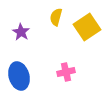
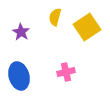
yellow semicircle: moved 1 px left
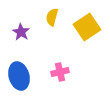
yellow semicircle: moved 3 px left
pink cross: moved 6 px left
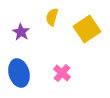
yellow square: moved 2 px down
pink cross: moved 2 px right, 1 px down; rotated 36 degrees counterclockwise
blue ellipse: moved 3 px up
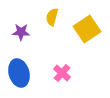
purple star: rotated 30 degrees counterclockwise
